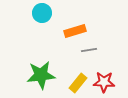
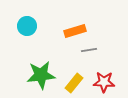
cyan circle: moved 15 px left, 13 px down
yellow rectangle: moved 4 px left
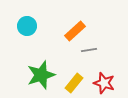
orange rectangle: rotated 25 degrees counterclockwise
green star: rotated 12 degrees counterclockwise
red star: moved 1 px down; rotated 15 degrees clockwise
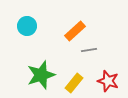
red star: moved 4 px right, 2 px up
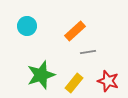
gray line: moved 1 px left, 2 px down
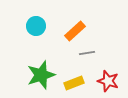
cyan circle: moved 9 px right
gray line: moved 1 px left, 1 px down
yellow rectangle: rotated 30 degrees clockwise
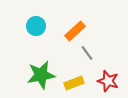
gray line: rotated 63 degrees clockwise
green star: rotated 8 degrees clockwise
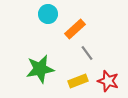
cyan circle: moved 12 px right, 12 px up
orange rectangle: moved 2 px up
green star: moved 1 px left, 6 px up
yellow rectangle: moved 4 px right, 2 px up
